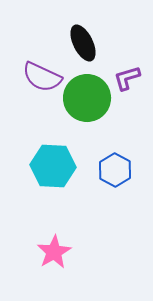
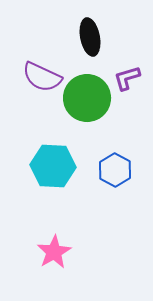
black ellipse: moved 7 px right, 6 px up; rotated 15 degrees clockwise
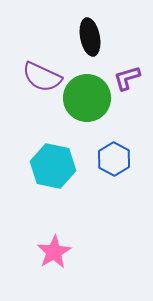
cyan hexagon: rotated 9 degrees clockwise
blue hexagon: moved 1 px left, 11 px up
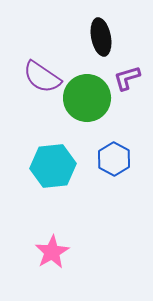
black ellipse: moved 11 px right
purple semicircle: rotated 9 degrees clockwise
cyan hexagon: rotated 18 degrees counterclockwise
pink star: moved 2 px left
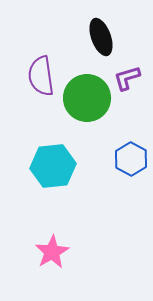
black ellipse: rotated 9 degrees counterclockwise
purple semicircle: moved 1 px left, 1 px up; rotated 48 degrees clockwise
blue hexagon: moved 17 px right
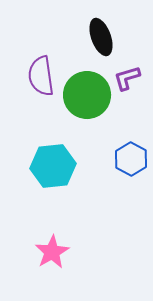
green circle: moved 3 px up
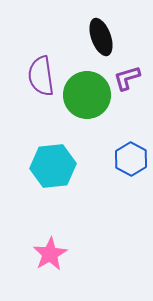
pink star: moved 2 px left, 2 px down
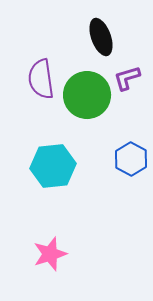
purple semicircle: moved 3 px down
pink star: rotated 12 degrees clockwise
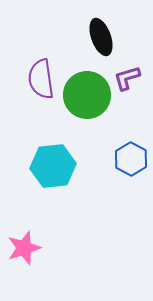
pink star: moved 26 px left, 6 px up
